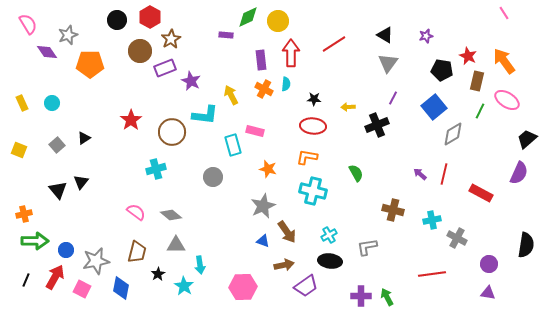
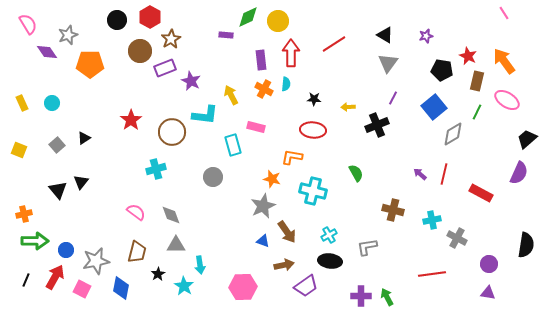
green line at (480, 111): moved 3 px left, 1 px down
red ellipse at (313, 126): moved 4 px down
pink rectangle at (255, 131): moved 1 px right, 4 px up
orange L-shape at (307, 157): moved 15 px left
orange star at (268, 169): moved 4 px right, 10 px down
gray diamond at (171, 215): rotated 30 degrees clockwise
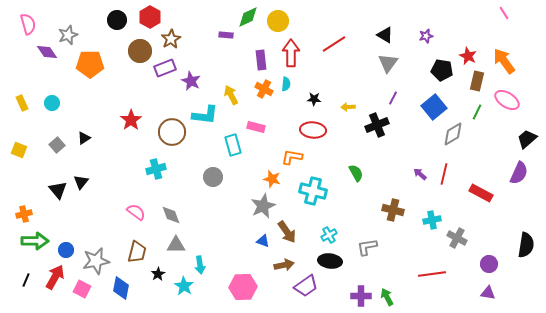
pink semicircle at (28, 24): rotated 15 degrees clockwise
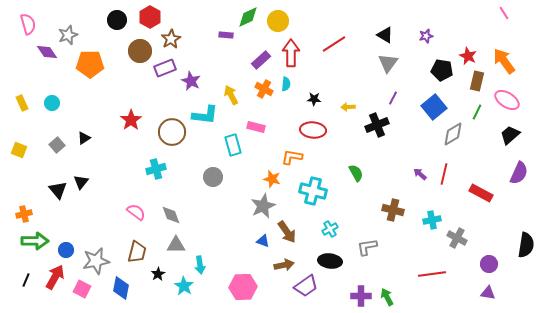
purple rectangle at (261, 60): rotated 54 degrees clockwise
black trapezoid at (527, 139): moved 17 px left, 4 px up
cyan cross at (329, 235): moved 1 px right, 6 px up
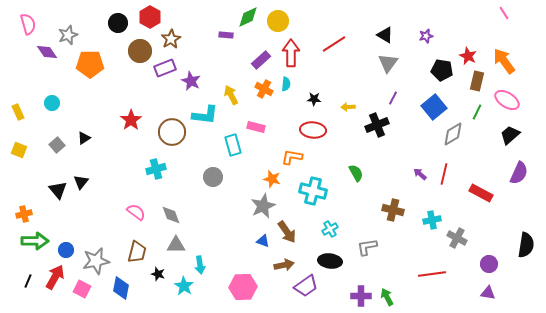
black circle at (117, 20): moved 1 px right, 3 px down
yellow rectangle at (22, 103): moved 4 px left, 9 px down
black star at (158, 274): rotated 24 degrees counterclockwise
black line at (26, 280): moved 2 px right, 1 px down
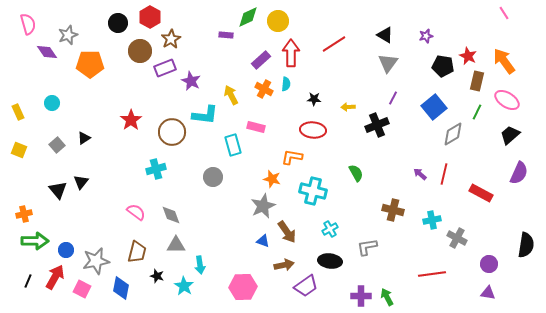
black pentagon at (442, 70): moved 1 px right, 4 px up
black star at (158, 274): moved 1 px left, 2 px down
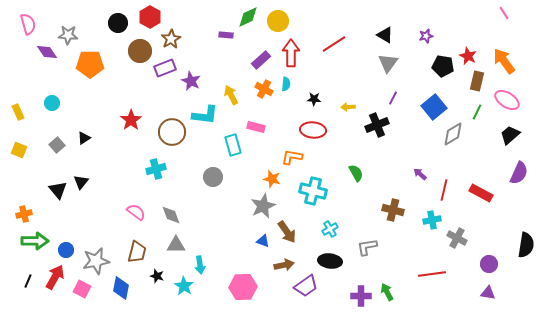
gray star at (68, 35): rotated 24 degrees clockwise
red line at (444, 174): moved 16 px down
green arrow at (387, 297): moved 5 px up
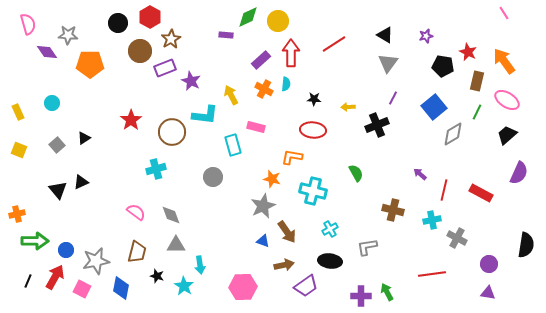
red star at (468, 56): moved 4 px up
black trapezoid at (510, 135): moved 3 px left
black triangle at (81, 182): rotated 28 degrees clockwise
orange cross at (24, 214): moved 7 px left
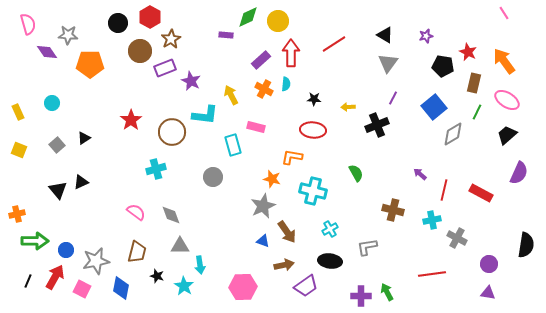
brown rectangle at (477, 81): moved 3 px left, 2 px down
gray triangle at (176, 245): moved 4 px right, 1 px down
